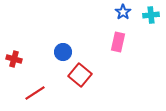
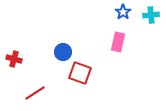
red square: moved 2 px up; rotated 20 degrees counterclockwise
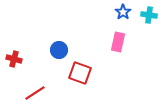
cyan cross: moved 2 px left; rotated 14 degrees clockwise
blue circle: moved 4 px left, 2 px up
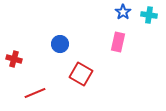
blue circle: moved 1 px right, 6 px up
red square: moved 1 px right, 1 px down; rotated 10 degrees clockwise
red line: rotated 10 degrees clockwise
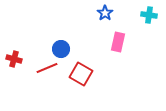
blue star: moved 18 px left, 1 px down
blue circle: moved 1 px right, 5 px down
red line: moved 12 px right, 25 px up
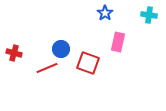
red cross: moved 6 px up
red square: moved 7 px right, 11 px up; rotated 10 degrees counterclockwise
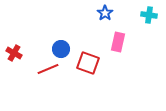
red cross: rotated 14 degrees clockwise
red line: moved 1 px right, 1 px down
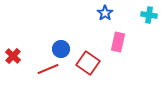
red cross: moved 1 px left, 3 px down; rotated 14 degrees clockwise
red square: rotated 15 degrees clockwise
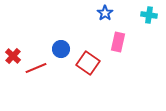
red line: moved 12 px left, 1 px up
